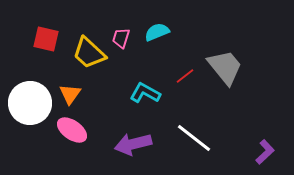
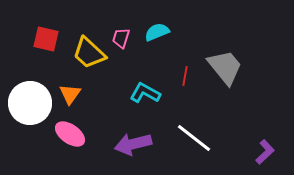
red line: rotated 42 degrees counterclockwise
pink ellipse: moved 2 px left, 4 px down
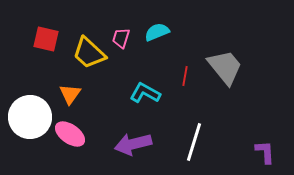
white circle: moved 14 px down
white line: moved 4 px down; rotated 69 degrees clockwise
purple L-shape: rotated 50 degrees counterclockwise
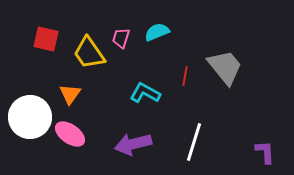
yellow trapezoid: rotated 12 degrees clockwise
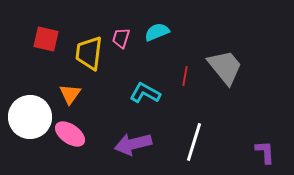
yellow trapezoid: rotated 42 degrees clockwise
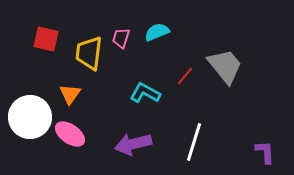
gray trapezoid: moved 1 px up
red line: rotated 30 degrees clockwise
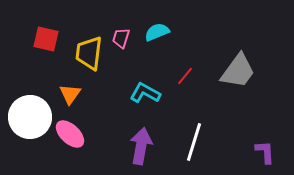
gray trapezoid: moved 13 px right, 5 px down; rotated 75 degrees clockwise
pink ellipse: rotated 8 degrees clockwise
purple arrow: moved 8 px right, 2 px down; rotated 114 degrees clockwise
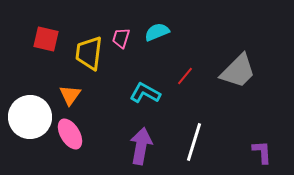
gray trapezoid: rotated 9 degrees clockwise
orange triangle: moved 1 px down
pink ellipse: rotated 16 degrees clockwise
purple L-shape: moved 3 px left
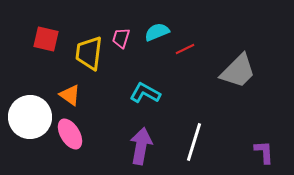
red line: moved 27 px up; rotated 24 degrees clockwise
orange triangle: rotated 30 degrees counterclockwise
purple L-shape: moved 2 px right
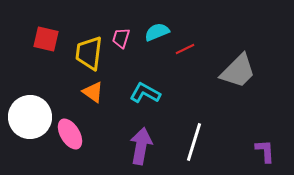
orange triangle: moved 23 px right, 3 px up
purple L-shape: moved 1 px right, 1 px up
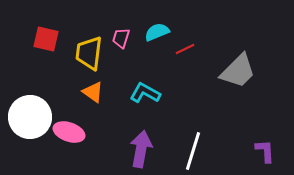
pink ellipse: moved 1 px left, 2 px up; rotated 40 degrees counterclockwise
white line: moved 1 px left, 9 px down
purple arrow: moved 3 px down
